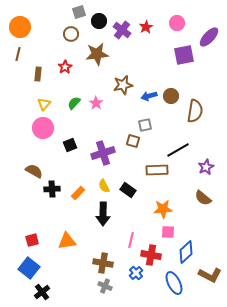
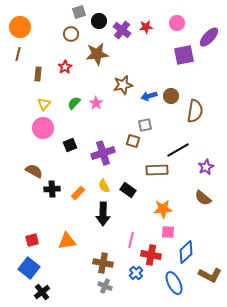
red star at (146, 27): rotated 24 degrees clockwise
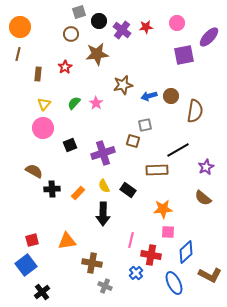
brown cross at (103, 263): moved 11 px left
blue square at (29, 268): moved 3 px left, 3 px up; rotated 15 degrees clockwise
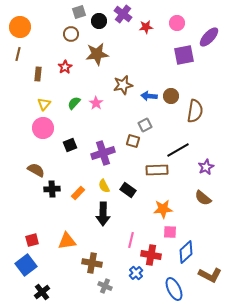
purple cross at (122, 30): moved 1 px right, 16 px up
blue arrow at (149, 96): rotated 21 degrees clockwise
gray square at (145, 125): rotated 16 degrees counterclockwise
brown semicircle at (34, 171): moved 2 px right, 1 px up
pink square at (168, 232): moved 2 px right
blue ellipse at (174, 283): moved 6 px down
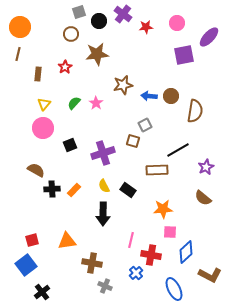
orange rectangle at (78, 193): moved 4 px left, 3 px up
